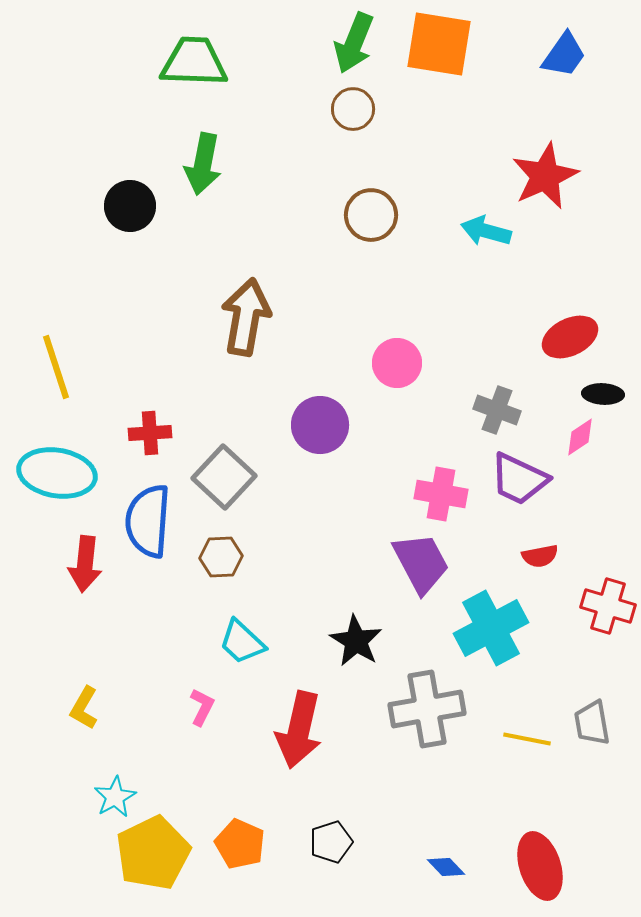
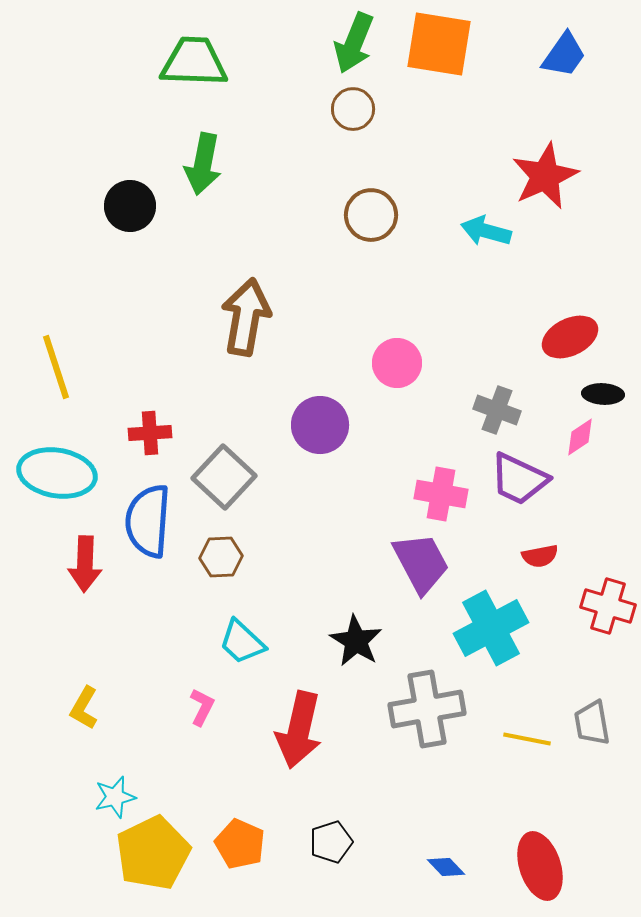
red arrow at (85, 564): rotated 4 degrees counterclockwise
cyan star at (115, 797): rotated 15 degrees clockwise
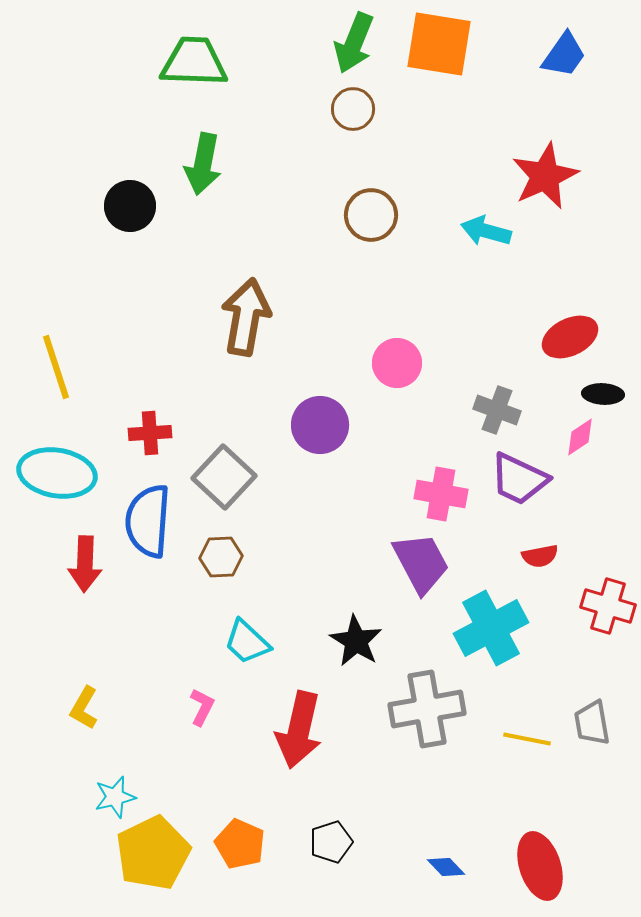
cyan trapezoid at (242, 642): moved 5 px right
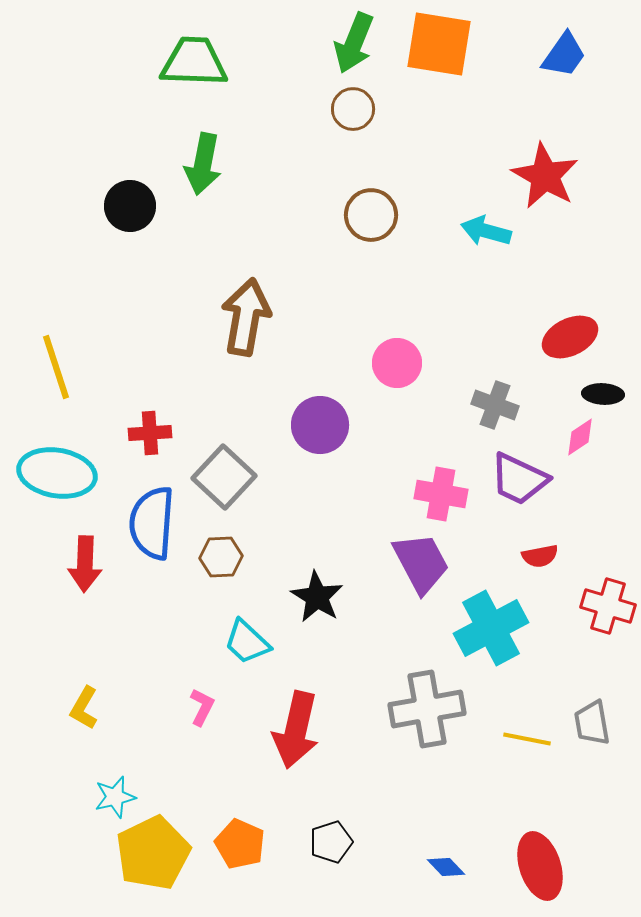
red star at (545, 176): rotated 18 degrees counterclockwise
gray cross at (497, 410): moved 2 px left, 5 px up
blue semicircle at (148, 521): moved 4 px right, 2 px down
black star at (356, 641): moved 39 px left, 44 px up
red arrow at (299, 730): moved 3 px left
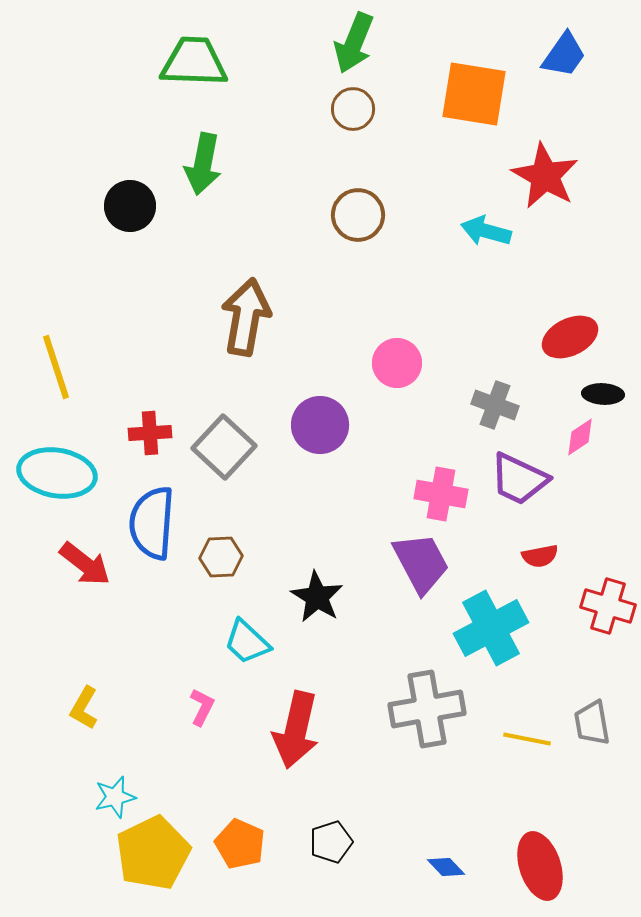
orange square at (439, 44): moved 35 px right, 50 px down
brown circle at (371, 215): moved 13 px left
gray square at (224, 477): moved 30 px up
red arrow at (85, 564): rotated 54 degrees counterclockwise
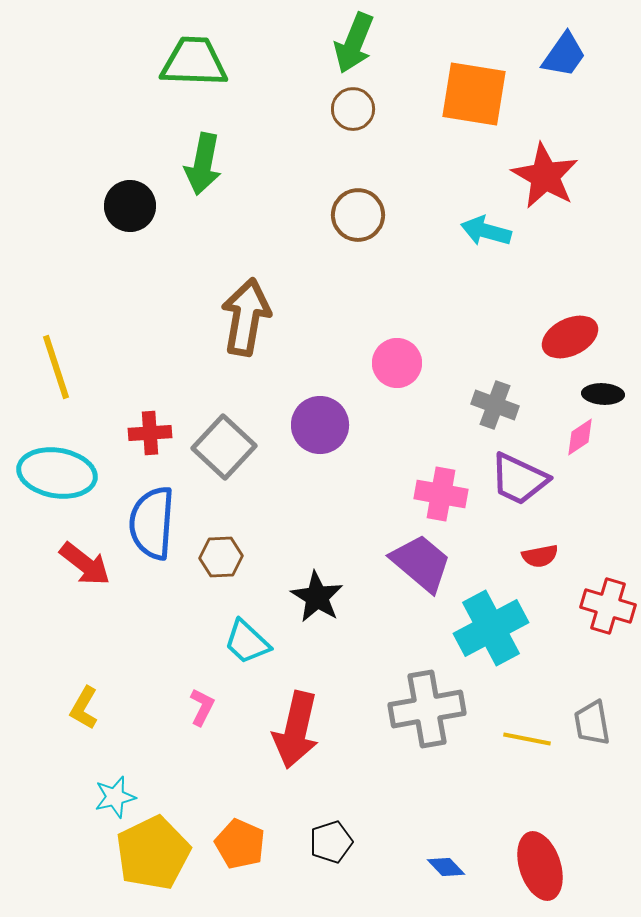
purple trapezoid at (421, 563): rotated 22 degrees counterclockwise
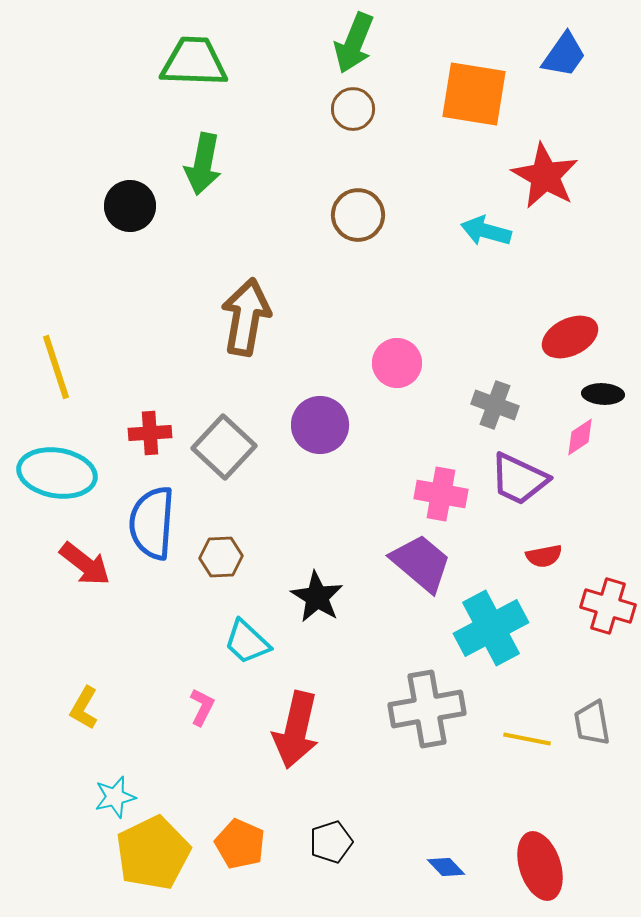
red semicircle at (540, 556): moved 4 px right
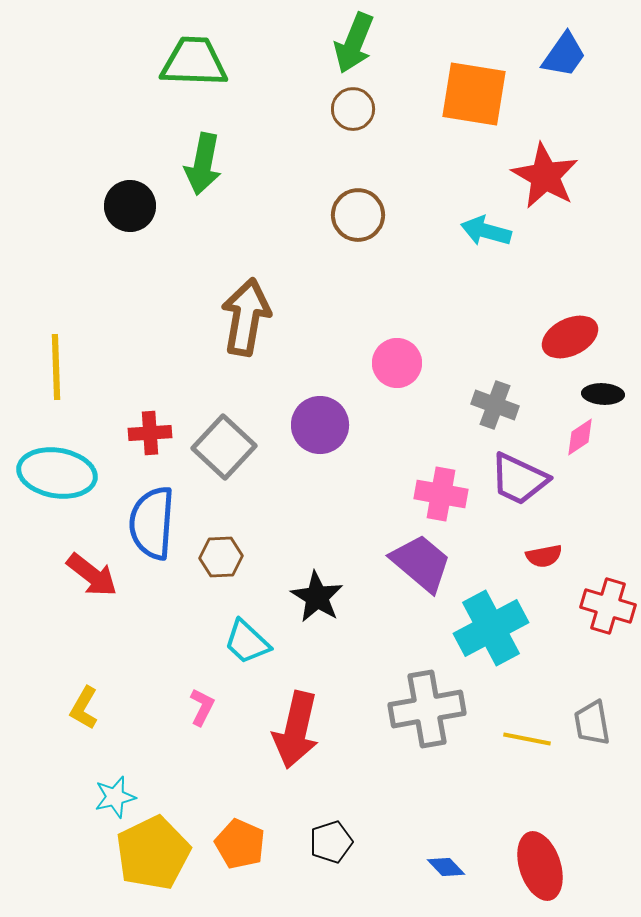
yellow line at (56, 367): rotated 16 degrees clockwise
red arrow at (85, 564): moved 7 px right, 11 px down
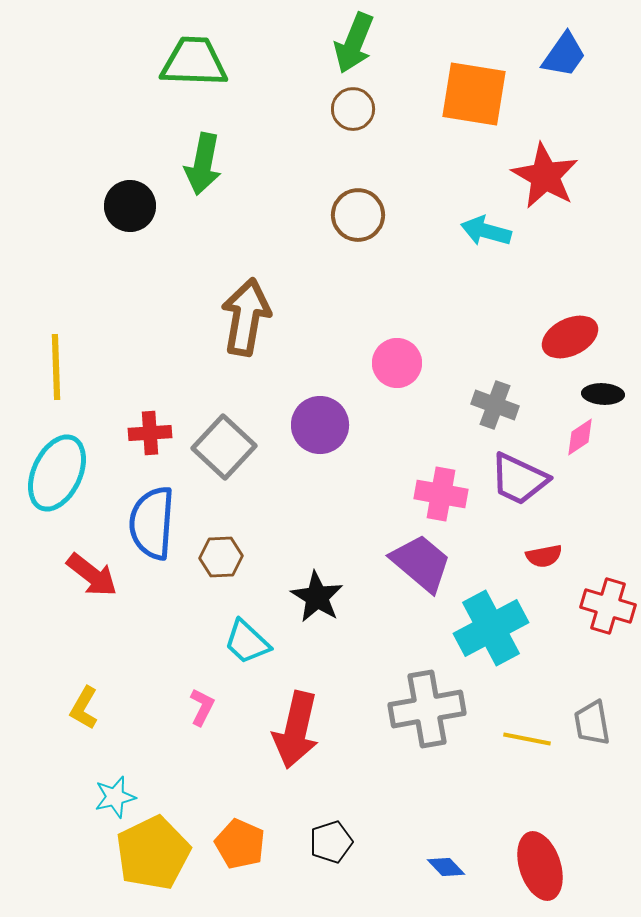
cyan ellipse at (57, 473): rotated 74 degrees counterclockwise
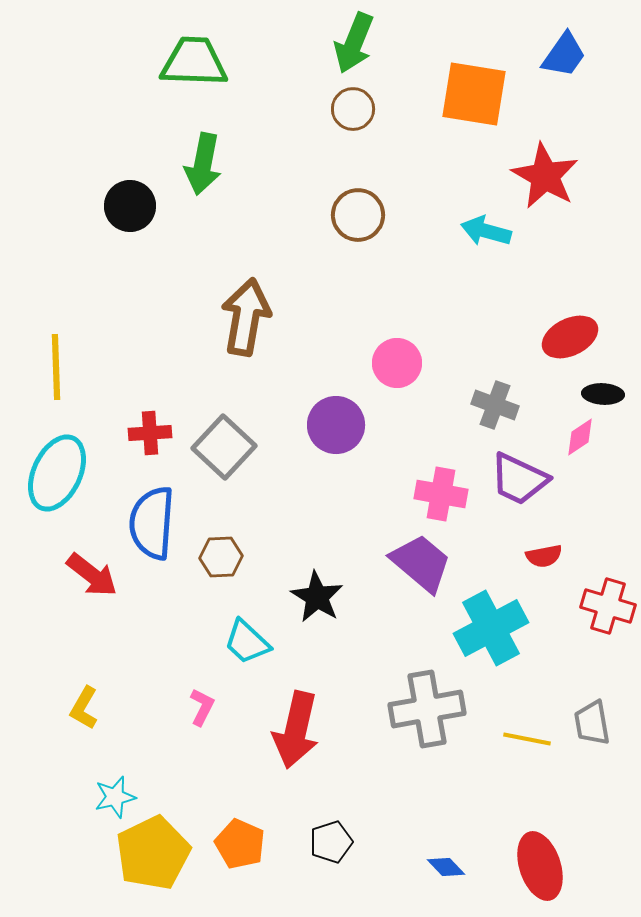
purple circle at (320, 425): moved 16 px right
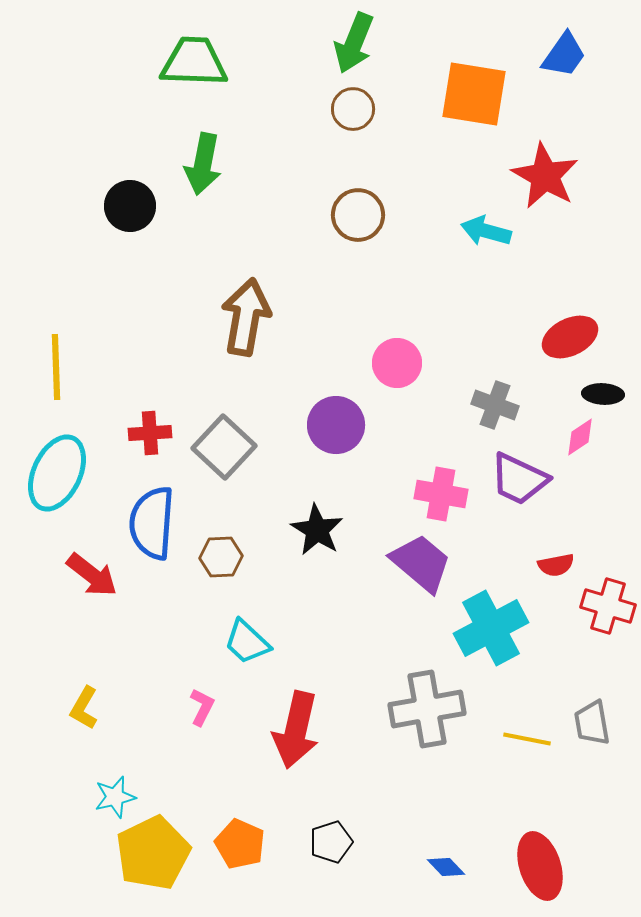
red semicircle at (544, 556): moved 12 px right, 9 px down
black star at (317, 597): moved 67 px up
